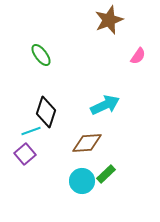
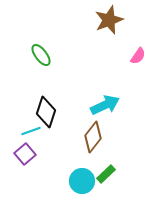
brown diamond: moved 6 px right, 6 px up; rotated 48 degrees counterclockwise
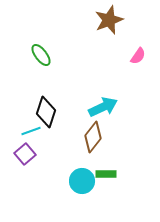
cyan arrow: moved 2 px left, 2 px down
green rectangle: rotated 42 degrees clockwise
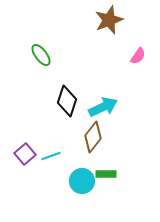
black diamond: moved 21 px right, 11 px up
cyan line: moved 20 px right, 25 px down
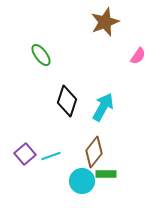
brown star: moved 4 px left, 2 px down
cyan arrow: rotated 36 degrees counterclockwise
brown diamond: moved 1 px right, 15 px down
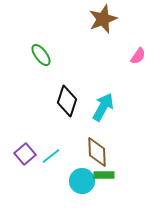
brown star: moved 2 px left, 3 px up
brown diamond: moved 3 px right; rotated 40 degrees counterclockwise
cyan line: rotated 18 degrees counterclockwise
green rectangle: moved 2 px left, 1 px down
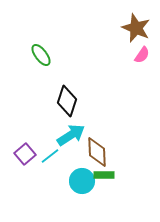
brown star: moved 33 px right, 9 px down; rotated 28 degrees counterclockwise
pink semicircle: moved 4 px right, 1 px up
cyan arrow: moved 32 px left, 28 px down; rotated 28 degrees clockwise
cyan line: moved 1 px left
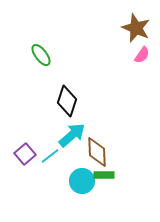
cyan arrow: moved 1 px right; rotated 8 degrees counterclockwise
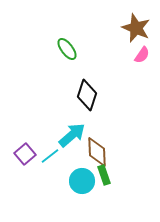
green ellipse: moved 26 px right, 6 px up
black diamond: moved 20 px right, 6 px up
green rectangle: rotated 72 degrees clockwise
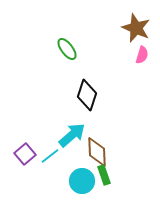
pink semicircle: rotated 18 degrees counterclockwise
